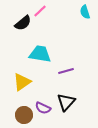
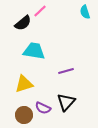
cyan trapezoid: moved 6 px left, 3 px up
yellow triangle: moved 2 px right, 2 px down; rotated 18 degrees clockwise
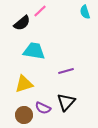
black semicircle: moved 1 px left
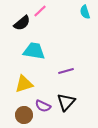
purple semicircle: moved 2 px up
